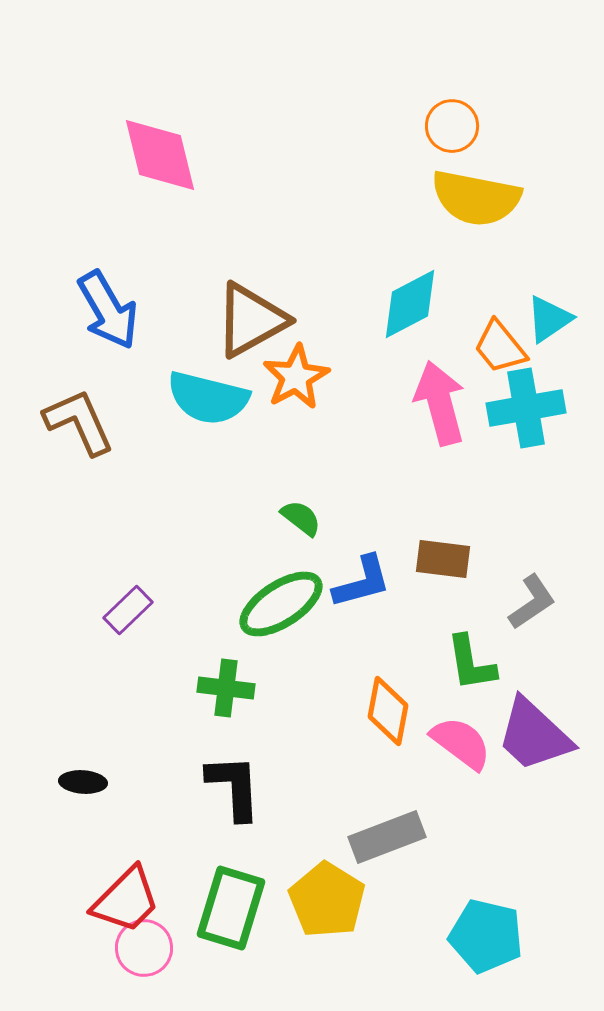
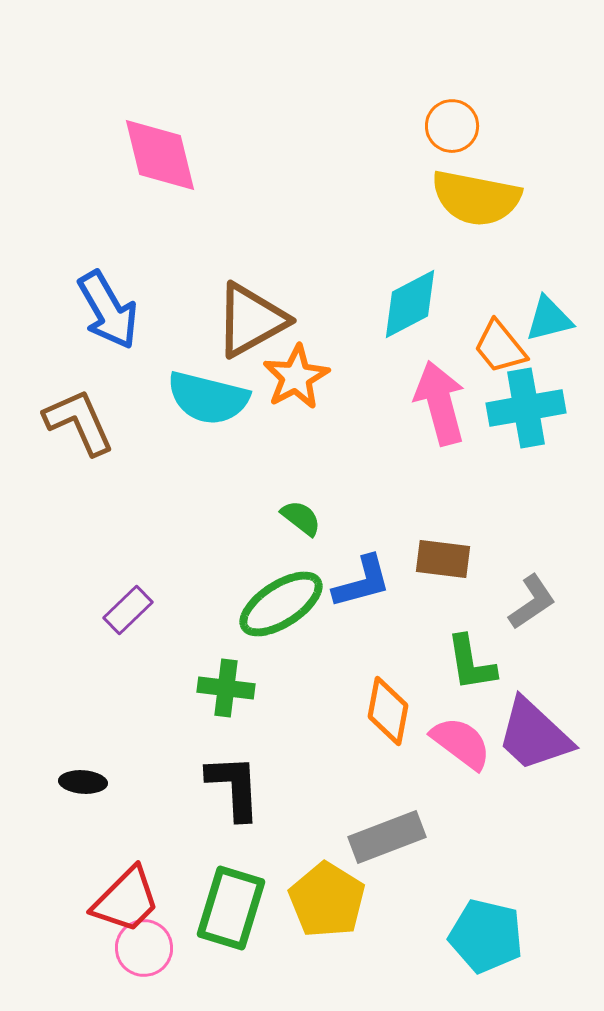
cyan triangle: rotated 20 degrees clockwise
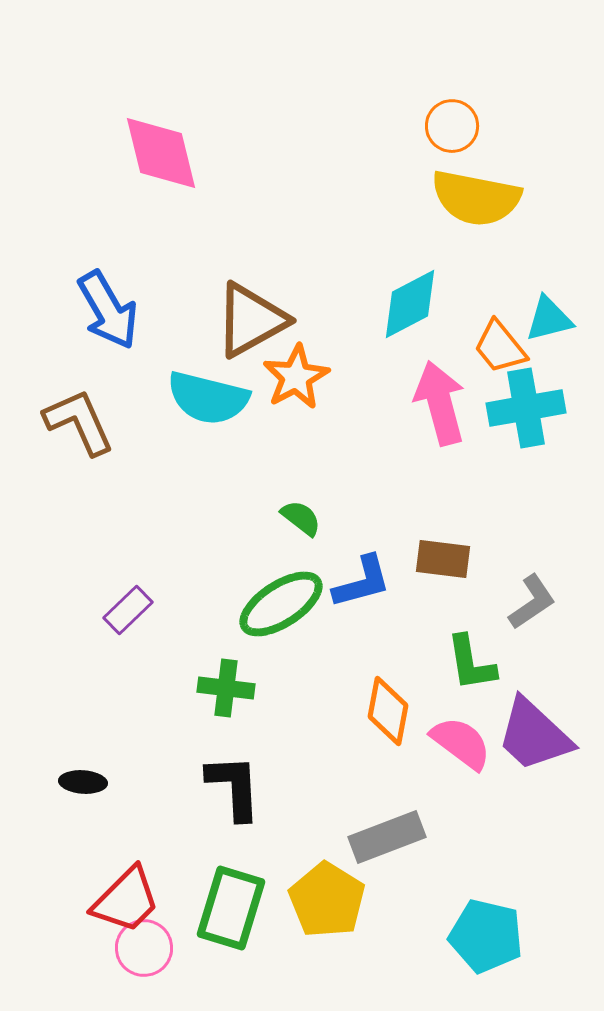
pink diamond: moved 1 px right, 2 px up
